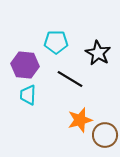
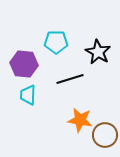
black star: moved 1 px up
purple hexagon: moved 1 px left, 1 px up
black line: rotated 48 degrees counterclockwise
orange star: rotated 25 degrees clockwise
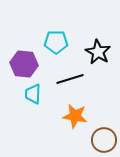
cyan trapezoid: moved 5 px right, 1 px up
orange star: moved 5 px left, 4 px up
brown circle: moved 1 px left, 5 px down
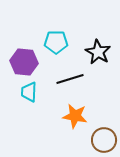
purple hexagon: moved 2 px up
cyan trapezoid: moved 4 px left, 2 px up
